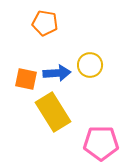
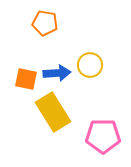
pink pentagon: moved 2 px right, 7 px up
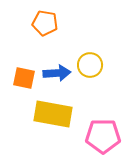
orange square: moved 2 px left, 1 px up
yellow rectangle: moved 2 px down; rotated 48 degrees counterclockwise
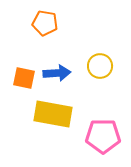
yellow circle: moved 10 px right, 1 px down
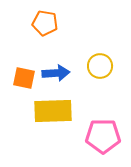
blue arrow: moved 1 px left
yellow rectangle: moved 3 px up; rotated 12 degrees counterclockwise
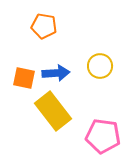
orange pentagon: moved 1 px left, 3 px down
yellow rectangle: rotated 54 degrees clockwise
pink pentagon: rotated 8 degrees clockwise
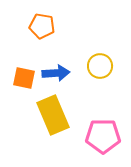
orange pentagon: moved 2 px left
yellow rectangle: moved 4 px down; rotated 15 degrees clockwise
pink pentagon: rotated 8 degrees counterclockwise
